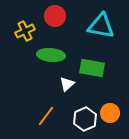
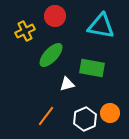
green ellipse: rotated 52 degrees counterclockwise
white triangle: rotated 28 degrees clockwise
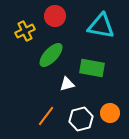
white hexagon: moved 4 px left; rotated 10 degrees clockwise
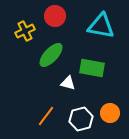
white triangle: moved 1 px right, 1 px up; rotated 28 degrees clockwise
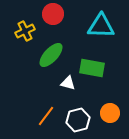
red circle: moved 2 px left, 2 px up
cyan triangle: rotated 8 degrees counterclockwise
white hexagon: moved 3 px left, 1 px down
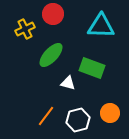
yellow cross: moved 2 px up
green rectangle: rotated 10 degrees clockwise
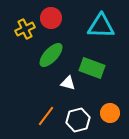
red circle: moved 2 px left, 4 px down
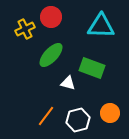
red circle: moved 1 px up
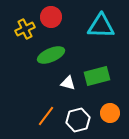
green ellipse: rotated 24 degrees clockwise
green rectangle: moved 5 px right, 8 px down; rotated 35 degrees counterclockwise
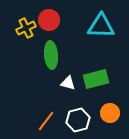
red circle: moved 2 px left, 3 px down
yellow cross: moved 1 px right, 1 px up
green ellipse: rotated 72 degrees counterclockwise
green rectangle: moved 1 px left, 3 px down
orange line: moved 5 px down
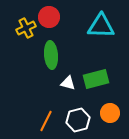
red circle: moved 3 px up
orange line: rotated 10 degrees counterclockwise
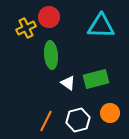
white triangle: rotated 21 degrees clockwise
